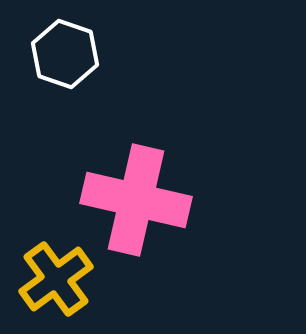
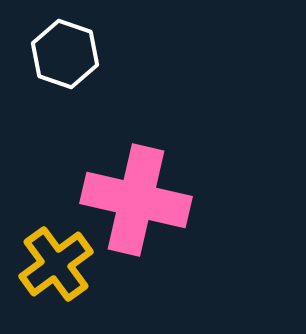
yellow cross: moved 15 px up
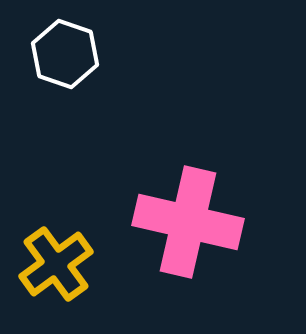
pink cross: moved 52 px right, 22 px down
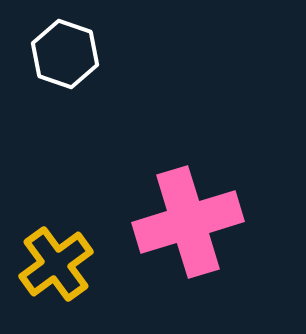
pink cross: rotated 30 degrees counterclockwise
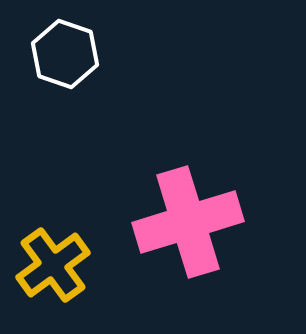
yellow cross: moved 3 px left, 1 px down
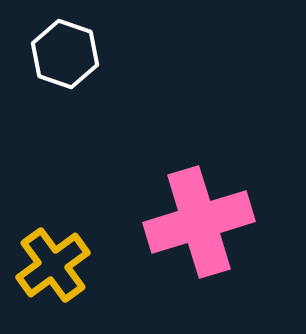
pink cross: moved 11 px right
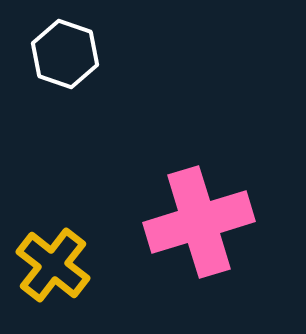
yellow cross: rotated 16 degrees counterclockwise
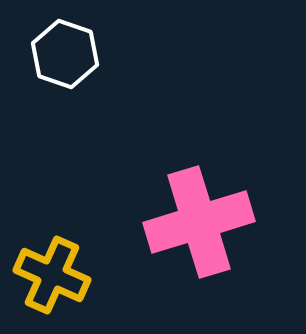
yellow cross: moved 1 px left, 10 px down; rotated 14 degrees counterclockwise
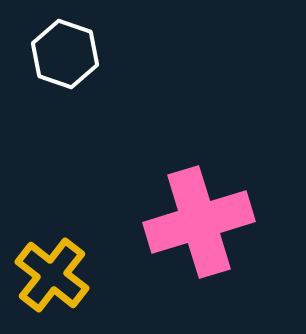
yellow cross: rotated 14 degrees clockwise
